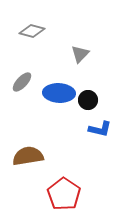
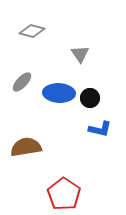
gray triangle: rotated 18 degrees counterclockwise
black circle: moved 2 px right, 2 px up
brown semicircle: moved 2 px left, 9 px up
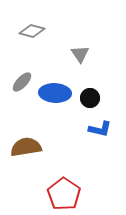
blue ellipse: moved 4 px left
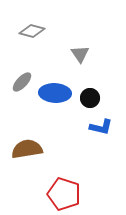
blue L-shape: moved 1 px right, 2 px up
brown semicircle: moved 1 px right, 2 px down
red pentagon: rotated 16 degrees counterclockwise
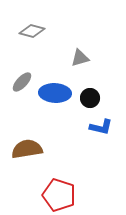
gray triangle: moved 4 px down; rotated 48 degrees clockwise
red pentagon: moved 5 px left, 1 px down
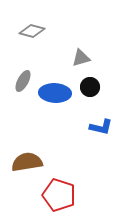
gray triangle: moved 1 px right
gray ellipse: moved 1 px right, 1 px up; rotated 15 degrees counterclockwise
black circle: moved 11 px up
brown semicircle: moved 13 px down
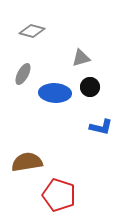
gray ellipse: moved 7 px up
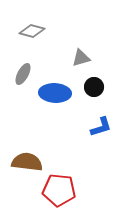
black circle: moved 4 px right
blue L-shape: rotated 30 degrees counterclockwise
brown semicircle: rotated 16 degrees clockwise
red pentagon: moved 5 px up; rotated 12 degrees counterclockwise
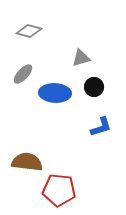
gray diamond: moved 3 px left
gray ellipse: rotated 15 degrees clockwise
